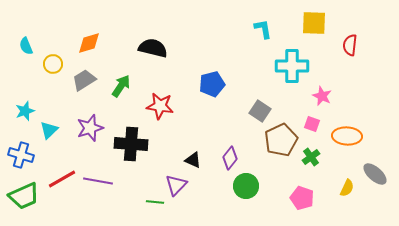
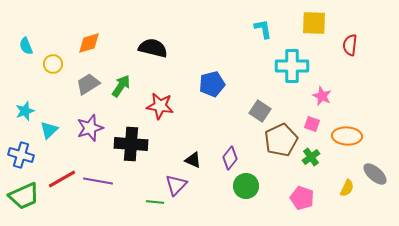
gray trapezoid: moved 4 px right, 4 px down
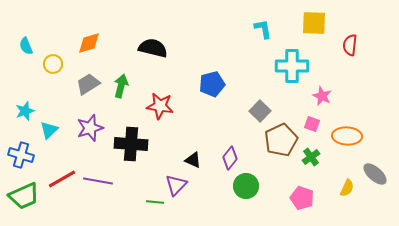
green arrow: rotated 20 degrees counterclockwise
gray square: rotated 10 degrees clockwise
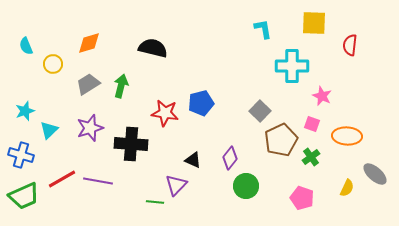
blue pentagon: moved 11 px left, 19 px down
red star: moved 5 px right, 7 px down
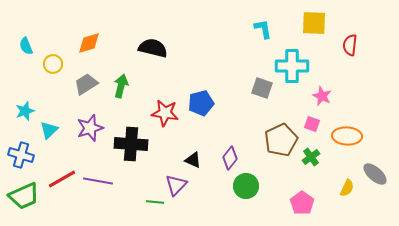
gray trapezoid: moved 2 px left
gray square: moved 2 px right, 23 px up; rotated 25 degrees counterclockwise
pink pentagon: moved 5 px down; rotated 15 degrees clockwise
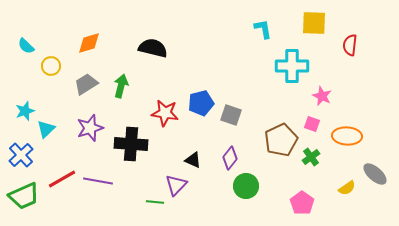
cyan semicircle: rotated 24 degrees counterclockwise
yellow circle: moved 2 px left, 2 px down
gray square: moved 31 px left, 27 px down
cyan triangle: moved 3 px left, 1 px up
blue cross: rotated 30 degrees clockwise
yellow semicircle: rotated 30 degrees clockwise
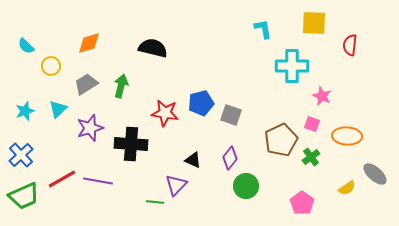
cyan triangle: moved 12 px right, 20 px up
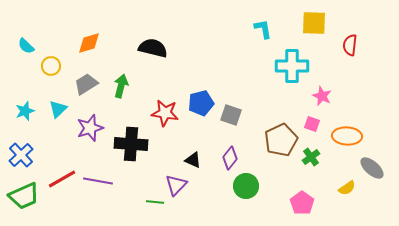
gray ellipse: moved 3 px left, 6 px up
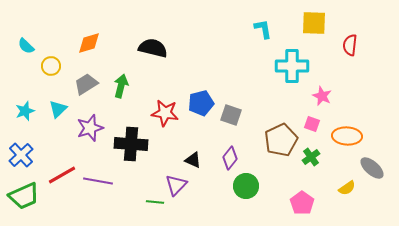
red line: moved 4 px up
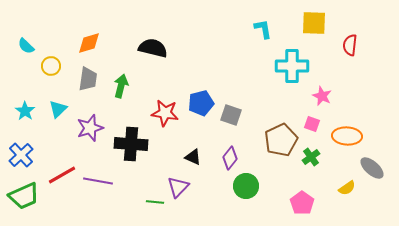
gray trapezoid: moved 2 px right, 5 px up; rotated 130 degrees clockwise
cyan star: rotated 18 degrees counterclockwise
black triangle: moved 3 px up
purple triangle: moved 2 px right, 2 px down
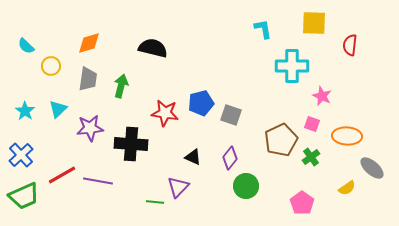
purple star: rotated 12 degrees clockwise
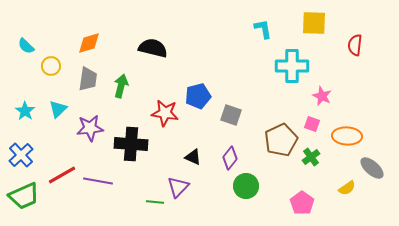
red semicircle: moved 5 px right
blue pentagon: moved 3 px left, 7 px up
